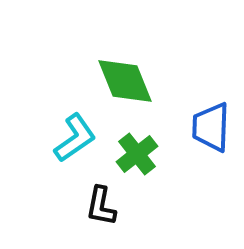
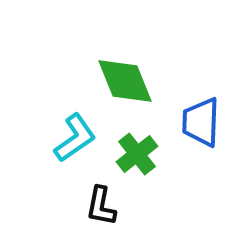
blue trapezoid: moved 10 px left, 5 px up
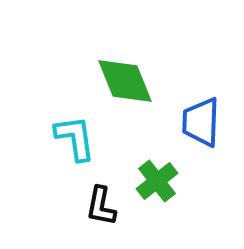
cyan L-shape: rotated 63 degrees counterclockwise
green cross: moved 20 px right, 27 px down
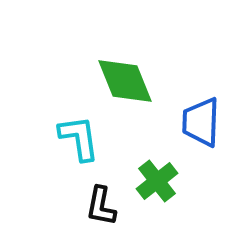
cyan L-shape: moved 4 px right
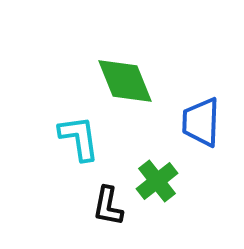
black L-shape: moved 7 px right
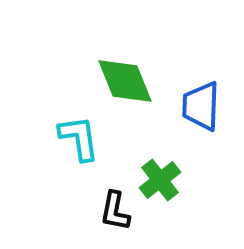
blue trapezoid: moved 16 px up
green cross: moved 3 px right, 1 px up
black L-shape: moved 7 px right, 5 px down
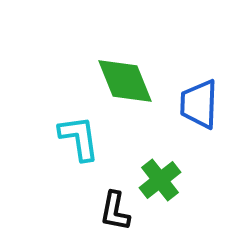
blue trapezoid: moved 2 px left, 2 px up
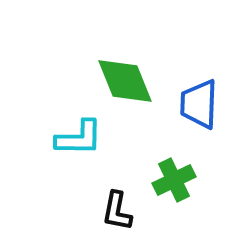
cyan L-shape: rotated 99 degrees clockwise
green cross: moved 14 px right; rotated 12 degrees clockwise
black L-shape: moved 2 px right
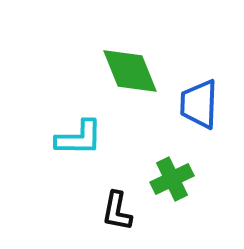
green diamond: moved 5 px right, 10 px up
green cross: moved 2 px left, 1 px up
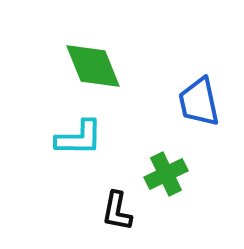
green diamond: moved 37 px left, 5 px up
blue trapezoid: moved 2 px up; rotated 14 degrees counterclockwise
green cross: moved 6 px left, 5 px up
